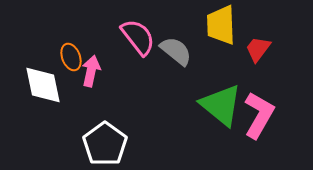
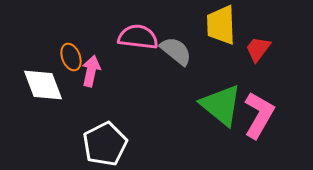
pink semicircle: rotated 45 degrees counterclockwise
white diamond: rotated 9 degrees counterclockwise
white pentagon: rotated 9 degrees clockwise
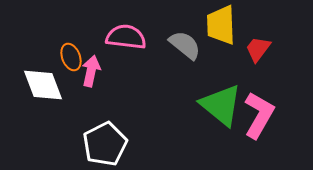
pink semicircle: moved 12 px left
gray semicircle: moved 9 px right, 6 px up
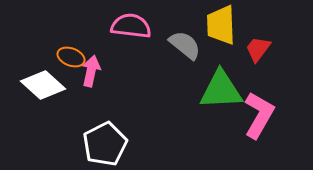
pink semicircle: moved 5 px right, 11 px up
orange ellipse: rotated 48 degrees counterclockwise
white diamond: rotated 27 degrees counterclockwise
green triangle: moved 15 px up; rotated 42 degrees counterclockwise
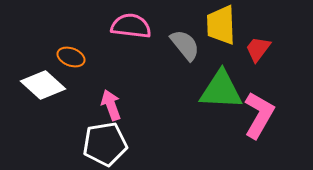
gray semicircle: rotated 12 degrees clockwise
pink arrow: moved 20 px right, 34 px down; rotated 32 degrees counterclockwise
green triangle: rotated 6 degrees clockwise
white pentagon: rotated 18 degrees clockwise
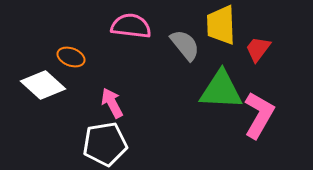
pink arrow: moved 1 px right, 2 px up; rotated 8 degrees counterclockwise
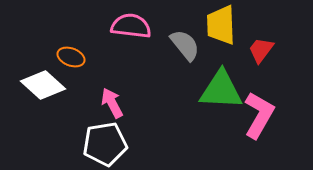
red trapezoid: moved 3 px right, 1 px down
